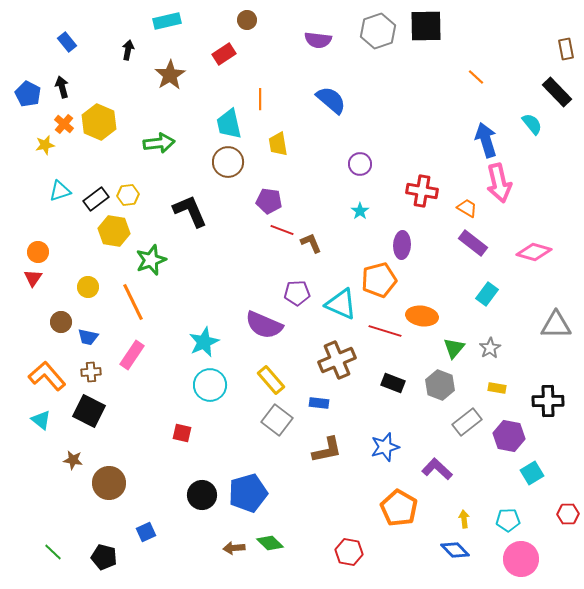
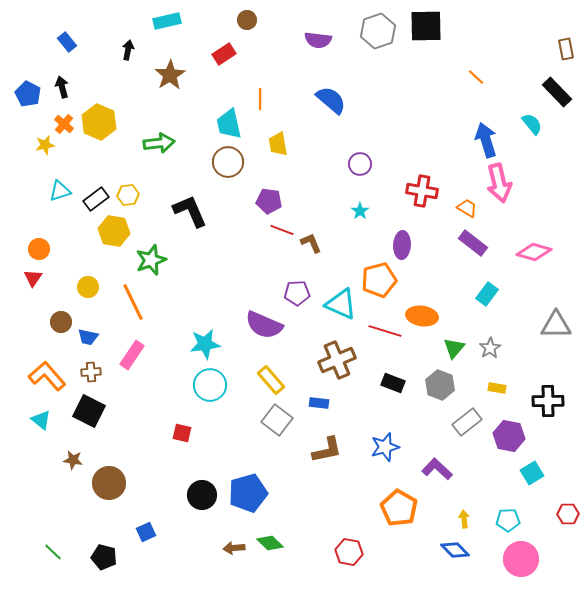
orange circle at (38, 252): moved 1 px right, 3 px up
cyan star at (204, 342): moved 1 px right, 2 px down; rotated 16 degrees clockwise
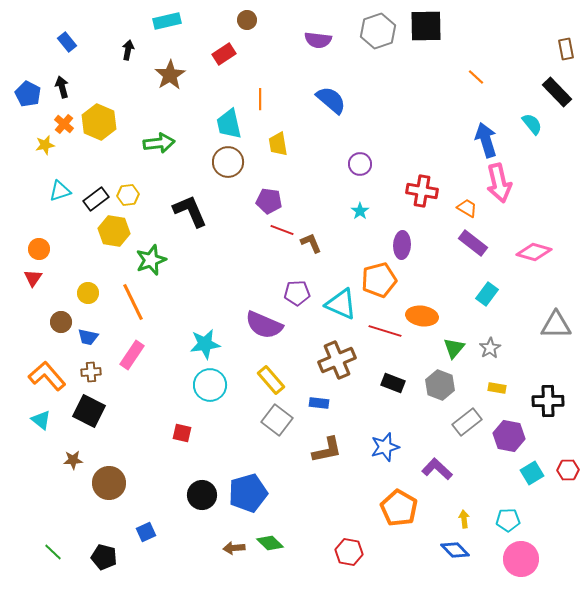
yellow circle at (88, 287): moved 6 px down
brown star at (73, 460): rotated 12 degrees counterclockwise
red hexagon at (568, 514): moved 44 px up
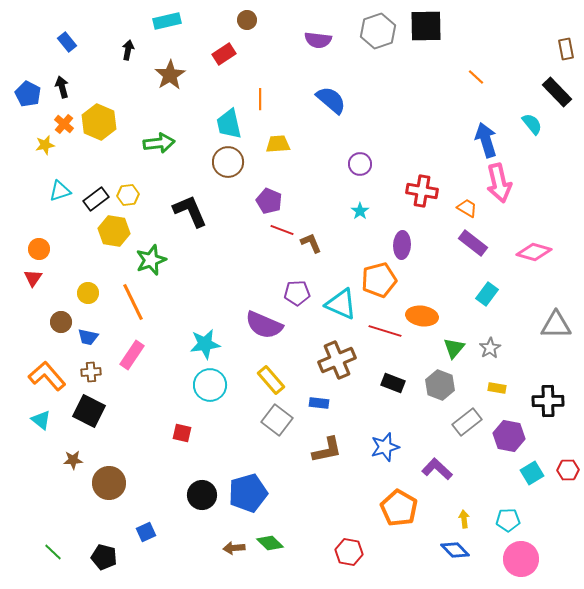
yellow trapezoid at (278, 144): rotated 95 degrees clockwise
purple pentagon at (269, 201): rotated 15 degrees clockwise
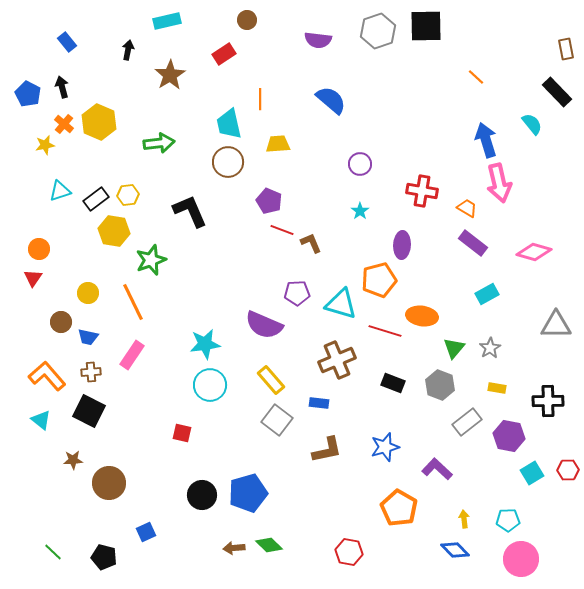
cyan rectangle at (487, 294): rotated 25 degrees clockwise
cyan triangle at (341, 304): rotated 8 degrees counterclockwise
green diamond at (270, 543): moved 1 px left, 2 px down
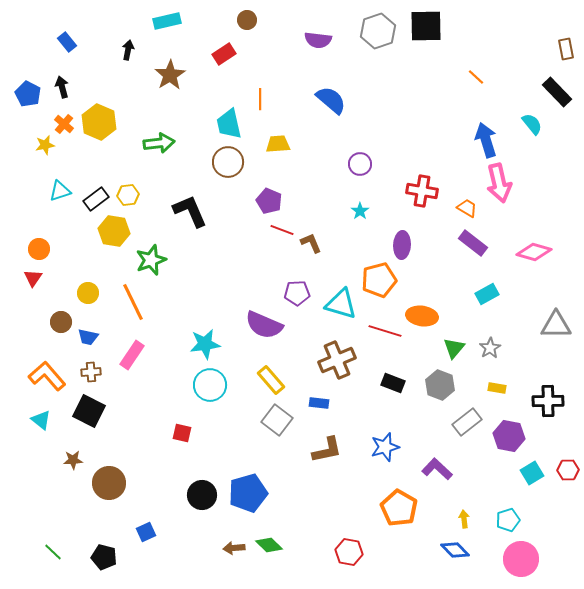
cyan pentagon at (508, 520): rotated 15 degrees counterclockwise
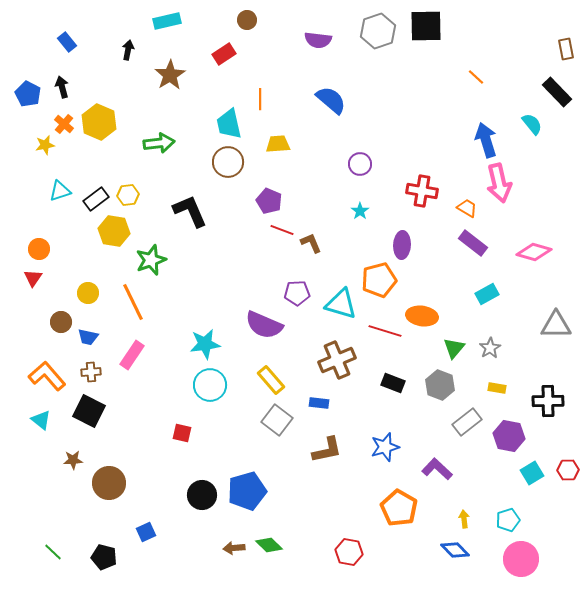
blue pentagon at (248, 493): moved 1 px left, 2 px up
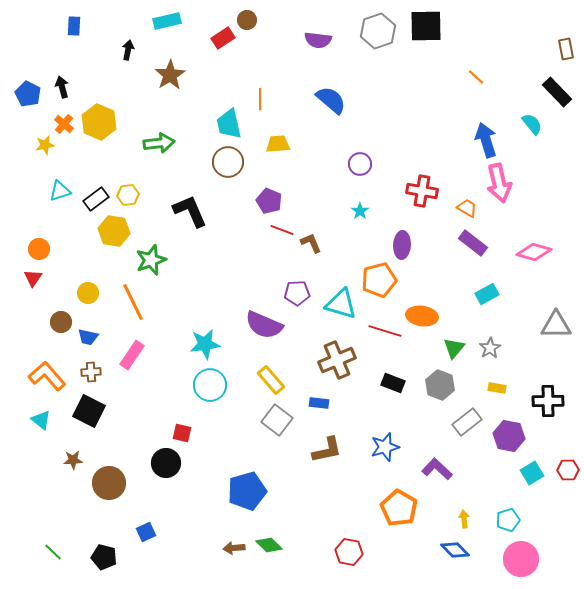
blue rectangle at (67, 42): moved 7 px right, 16 px up; rotated 42 degrees clockwise
red rectangle at (224, 54): moved 1 px left, 16 px up
black circle at (202, 495): moved 36 px left, 32 px up
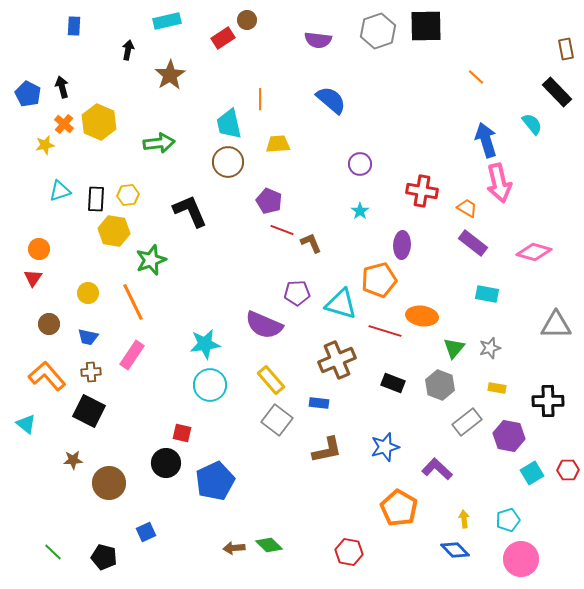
black rectangle at (96, 199): rotated 50 degrees counterclockwise
cyan rectangle at (487, 294): rotated 40 degrees clockwise
brown circle at (61, 322): moved 12 px left, 2 px down
gray star at (490, 348): rotated 15 degrees clockwise
cyan triangle at (41, 420): moved 15 px left, 4 px down
blue pentagon at (247, 491): moved 32 px left, 10 px up; rotated 9 degrees counterclockwise
